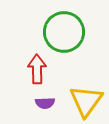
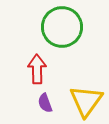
green circle: moved 2 px left, 5 px up
purple semicircle: rotated 72 degrees clockwise
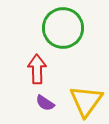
green circle: moved 1 px right, 1 px down
purple semicircle: rotated 36 degrees counterclockwise
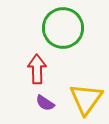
yellow triangle: moved 2 px up
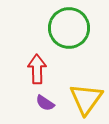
green circle: moved 6 px right
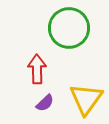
purple semicircle: rotated 78 degrees counterclockwise
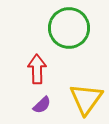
purple semicircle: moved 3 px left, 2 px down
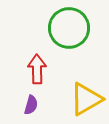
yellow triangle: rotated 24 degrees clockwise
purple semicircle: moved 11 px left; rotated 30 degrees counterclockwise
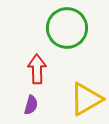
green circle: moved 2 px left
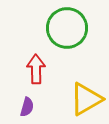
red arrow: moved 1 px left
purple semicircle: moved 4 px left, 2 px down
